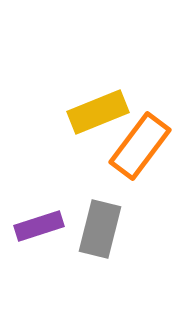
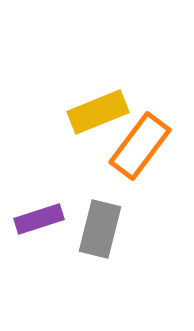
purple rectangle: moved 7 px up
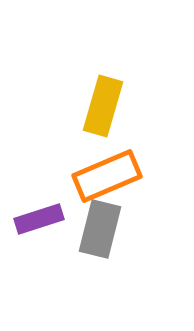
yellow rectangle: moved 5 px right, 6 px up; rotated 52 degrees counterclockwise
orange rectangle: moved 33 px left, 30 px down; rotated 30 degrees clockwise
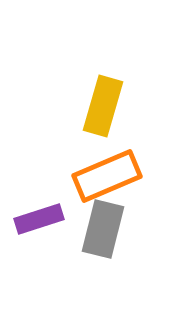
gray rectangle: moved 3 px right
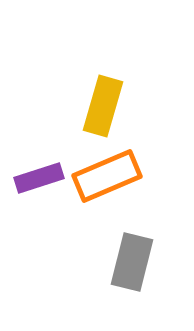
purple rectangle: moved 41 px up
gray rectangle: moved 29 px right, 33 px down
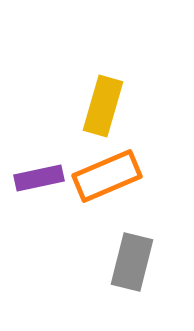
purple rectangle: rotated 6 degrees clockwise
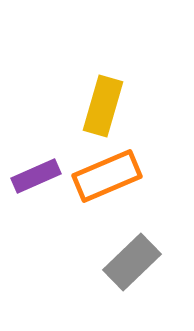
purple rectangle: moved 3 px left, 2 px up; rotated 12 degrees counterclockwise
gray rectangle: rotated 32 degrees clockwise
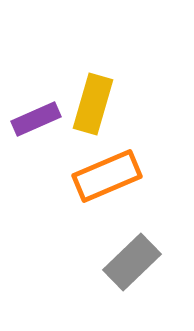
yellow rectangle: moved 10 px left, 2 px up
purple rectangle: moved 57 px up
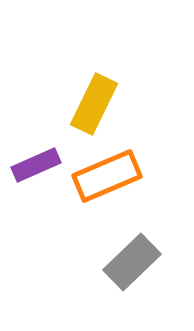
yellow rectangle: moved 1 px right; rotated 10 degrees clockwise
purple rectangle: moved 46 px down
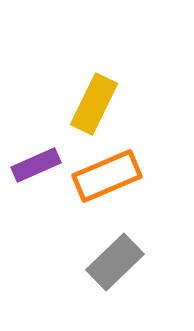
gray rectangle: moved 17 px left
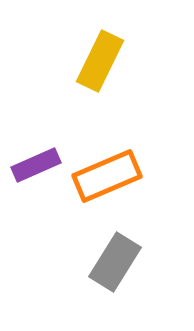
yellow rectangle: moved 6 px right, 43 px up
gray rectangle: rotated 14 degrees counterclockwise
